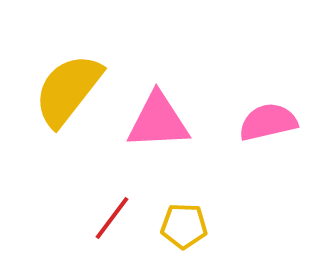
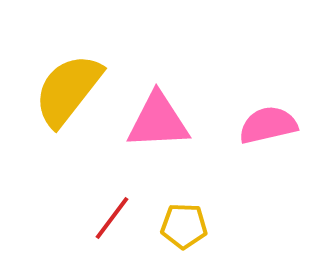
pink semicircle: moved 3 px down
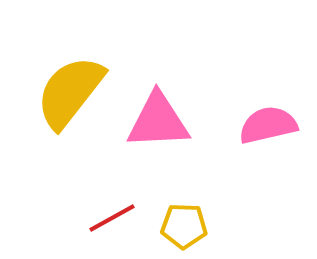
yellow semicircle: moved 2 px right, 2 px down
red line: rotated 24 degrees clockwise
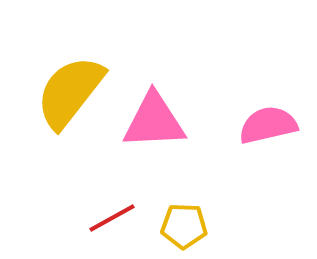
pink triangle: moved 4 px left
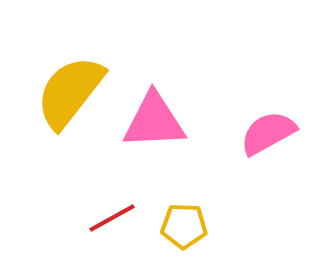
pink semicircle: moved 8 px down; rotated 16 degrees counterclockwise
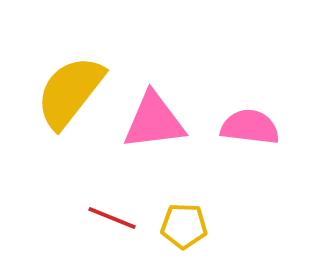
pink triangle: rotated 4 degrees counterclockwise
pink semicircle: moved 18 px left, 6 px up; rotated 36 degrees clockwise
red line: rotated 51 degrees clockwise
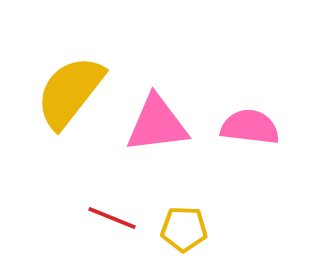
pink triangle: moved 3 px right, 3 px down
yellow pentagon: moved 3 px down
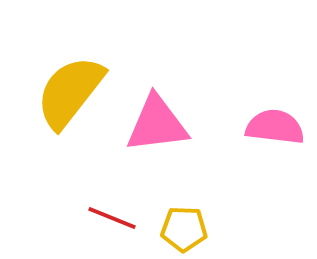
pink semicircle: moved 25 px right
